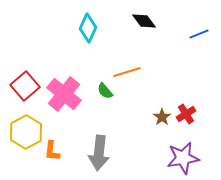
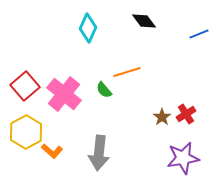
green semicircle: moved 1 px left, 1 px up
orange L-shape: rotated 55 degrees counterclockwise
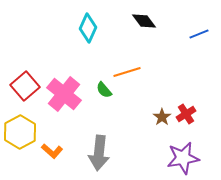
yellow hexagon: moved 6 px left
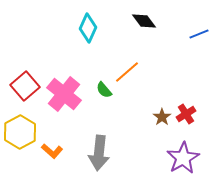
orange line: rotated 24 degrees counterclockwise
purple star: rotated 20 degrees counterclockwise
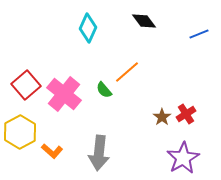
red square: moved 1 px right, 1 px up
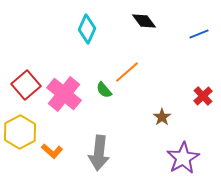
cyan diamond: moved 1 px left, 1 px down
red cross: moved 17 px right, 18 px up; rotated 12 degrees counterclockwise
